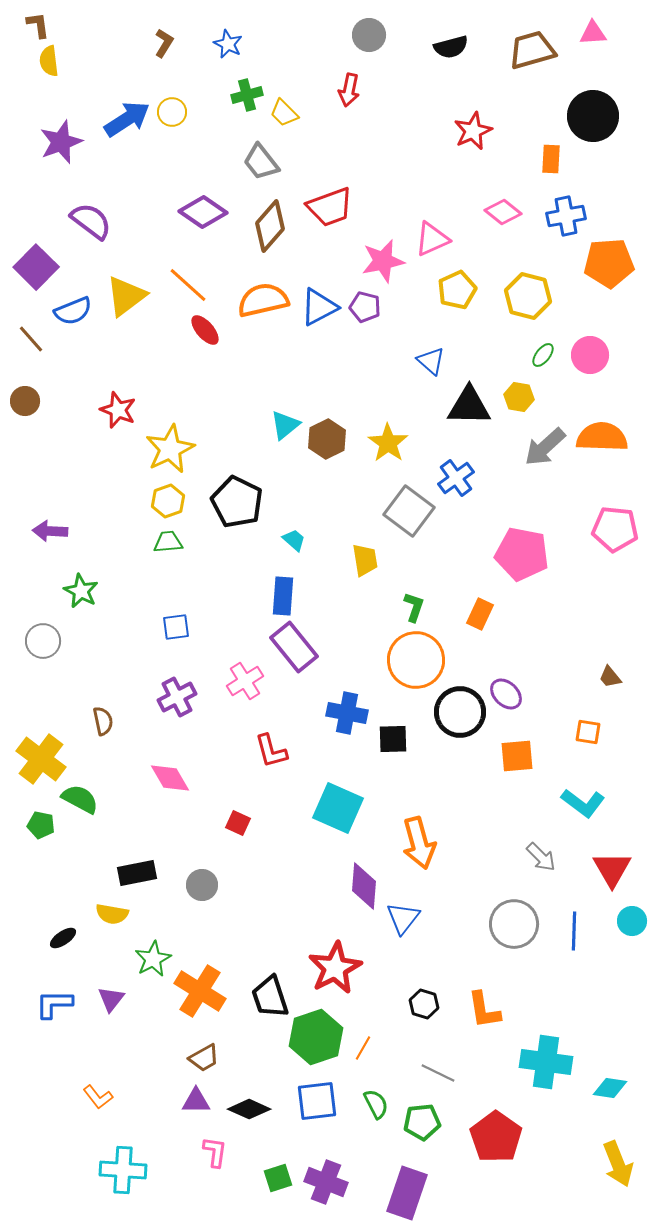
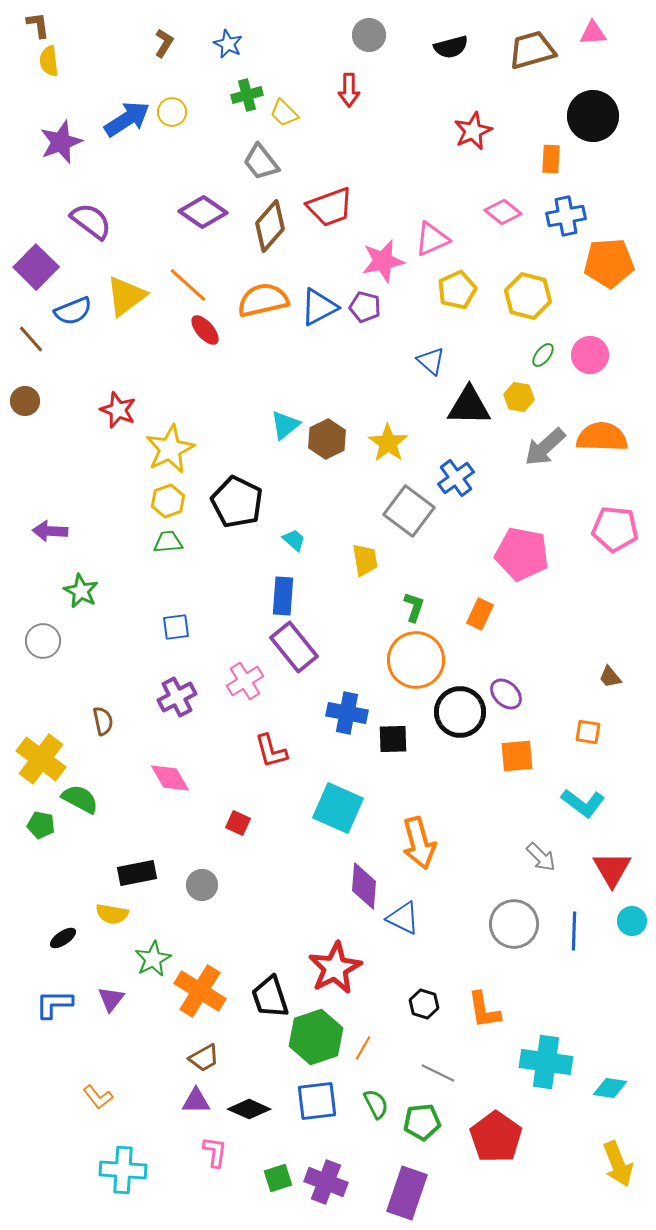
red arrow at (349, 90): rotated 12 degrees counterclockwise
blue triangle at (403, 918): rotated 42 degrees counterclockwise
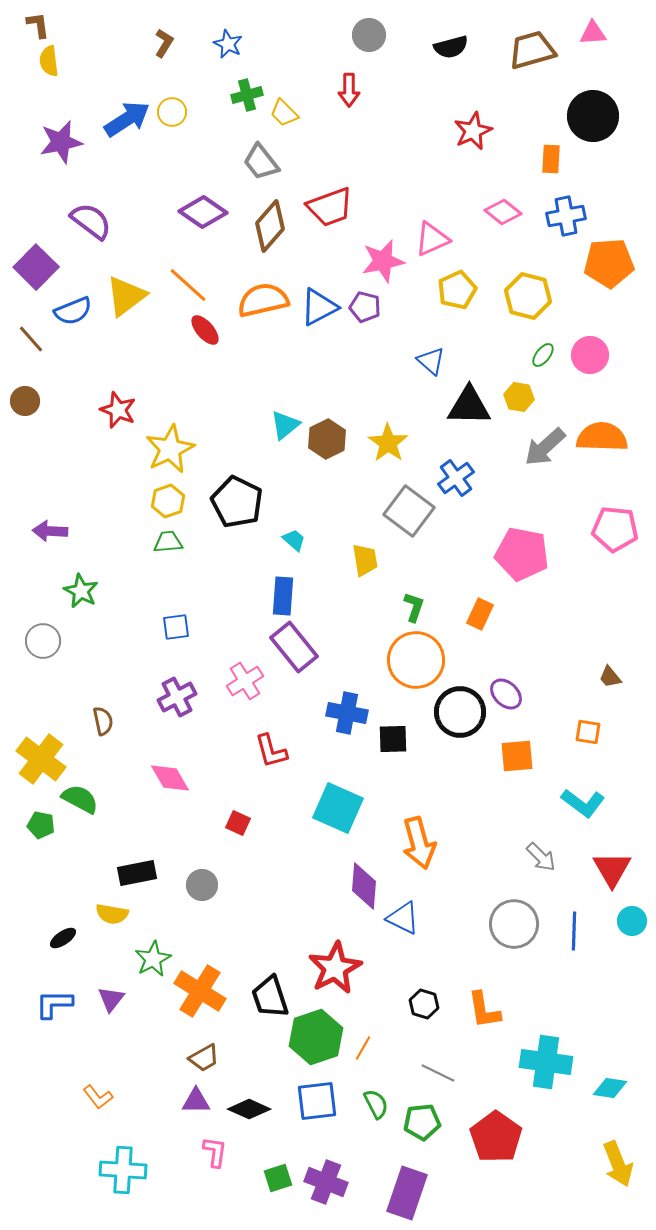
purple star at (61, 142): rotated 9 degrees clockwise
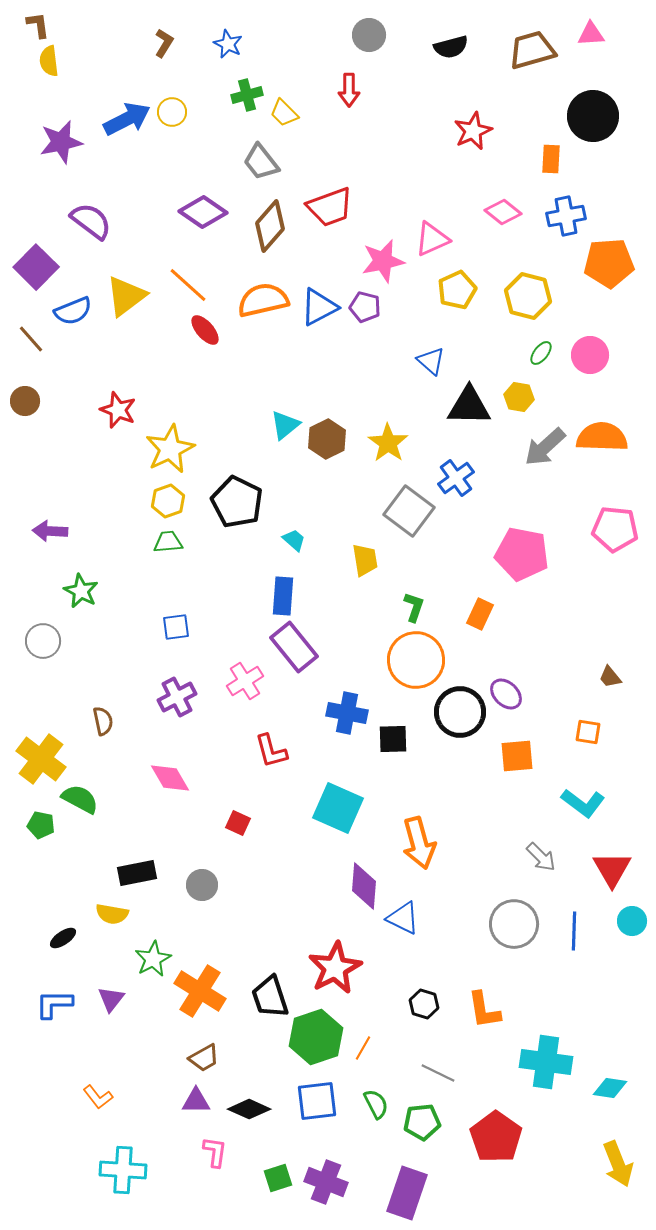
pink triangle at (593, 33): moved 2 px left, 1 px down
blue arrow at (127, 119): rotated 6 degrees clockwise
green ellipse at (543, 355): moved 2 px left, 2 px up
